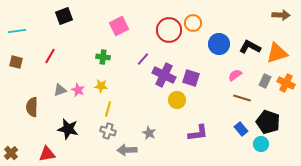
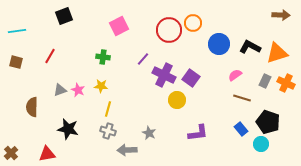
purple square: rotated 18 degrees clockwise
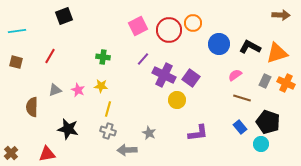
pink square: moved 19 px right
gray triangle: moved 5 px left
blue rectangle: moved 1 px left, 2 px up
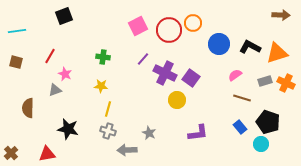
purple cross: moved 1 px right, 2 px up
gray rectangle: rotated 48 degrees clockwise
pink star: moved 13 px left, 16 px up
brown semicircle: moved 4 px left, 1 px down
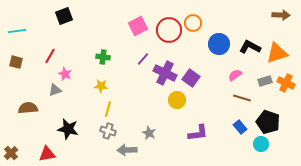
brown semicircle: rotated 84 degrees clockwise
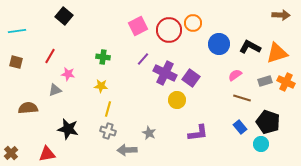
black square: rotated 30 degrees counterclockwise
pink star: moved 3 px right; rotated 16 degrees counterclockwise
orange cross: moved 1 px up
